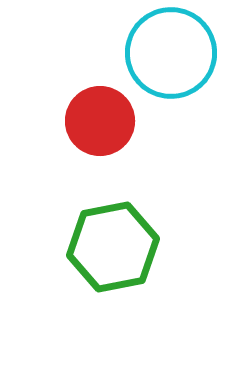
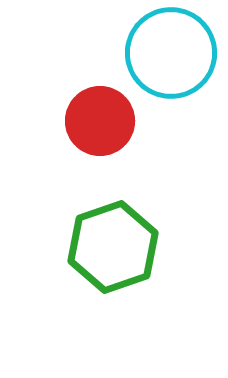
green hexagon: rotated 8 degrees counterclockwise
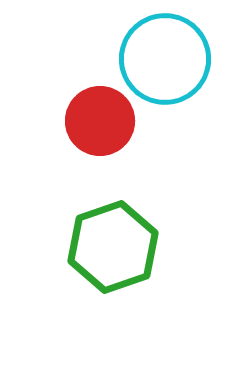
cyan circle: moved 6 px left, 6 px down
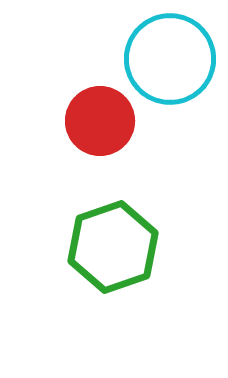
cyan circle: moved 5 px right
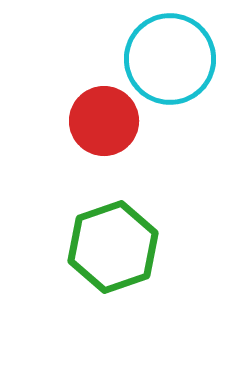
red circle: moved 4 px right
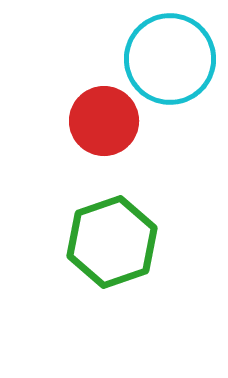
green hexagon: moved 1 px left, 5 px up
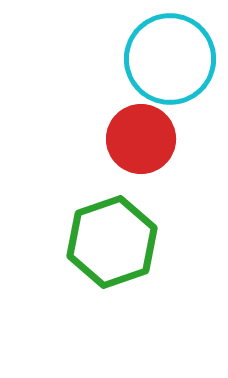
red circle: moved 37 px right, 18 px down
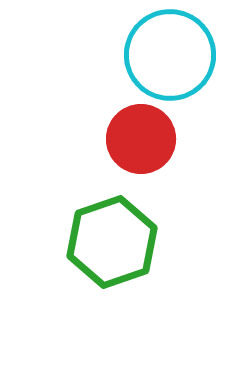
cyan circle: moved 4 px up
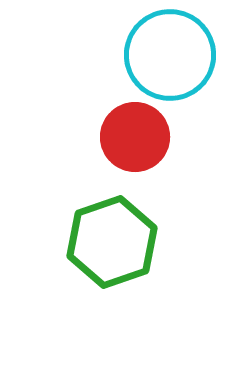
red circle: moved 6 px left, 2 px up
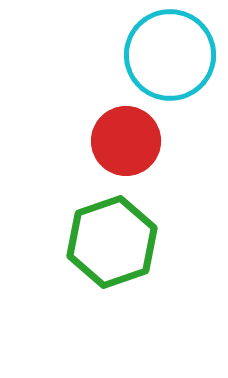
red circle: moved 9 px left, 4 px down
